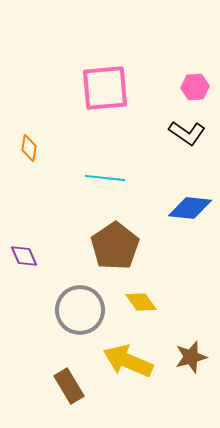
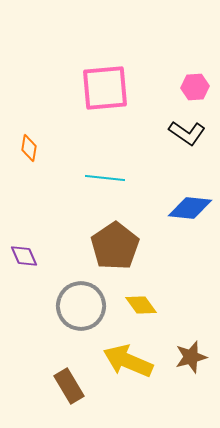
yellow diamond: moved 3 px down
gray circle: moved 1 px right, 4 px up
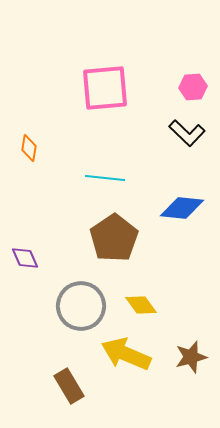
pink hexagon: moved 2 px left
black L-shape: rotated 9 degrees clockwise
blue diamond: moved 8 px left
brown pentagon: moved 1 px left, 8 px up
purple diamond: moved 1 px right, 2 px down
yellow arrow: moved 2 px left, 7 px up
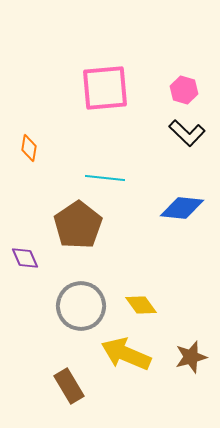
pink hexagon: moved 9 px left, 3 px down; rotated 20 degrees clockwise
brown pentagon: moved 36 px left, 13 px up
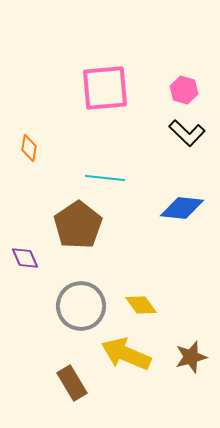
brown rectangle: moved 3 px right, 3 px up
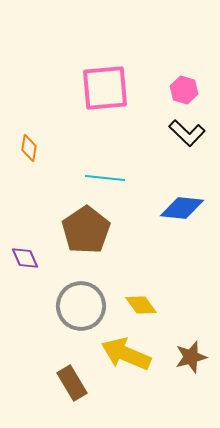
brown pentagon: moved 8 px right, 5 px down
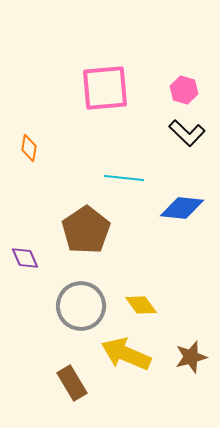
cyan line: moved 19 px right
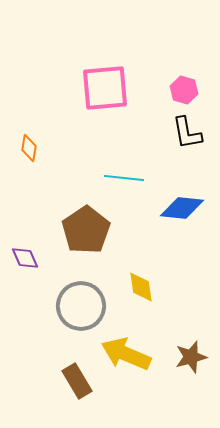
black L-shape: rotated 36 degrees clockwise
yellow diamond: moved 18 px up; rotated 28 degrees clockwise
brown rectangle: moved 5 px right, 2 px up
